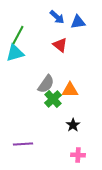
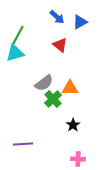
blue triangle: moved 2 px right; rotated 21 degrees counterclockwise
gray semicircle: moved 2 px left, 1 px up; rotated 18 degrees clockwise
orange triangle: moved 2 px up
pink cross: moved 4 px down
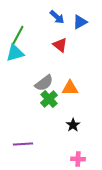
green cross: moved 4 px left
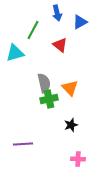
blue arrow: moved 4 px up; rotated 35 degrees clockwise
green line: moved 15 px right, 5 px up
gray semicircle: rotated 66 degrees counterclockwise
orange triangle: rotated 48 degrees clockwise
green cross: rotated 30 degrees clockwise
black star: moved 2 px left; rotated 16 degrees clockwise
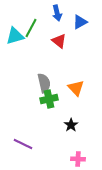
green line: moved 2 px left, 2 px up
red triangle: moved 1 px left, 4 px up
cyan triangle: moved 17 px up
orange triangle: moved 6 px right
black star: rotated 16 degrees counterclockwise
purple line: rotated 30 degrees clockwise
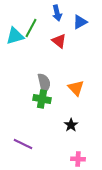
green cross: moved 7 px left; rotated 24 degrees clockwise
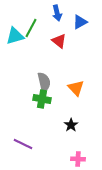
gray semicircle: moved 1 px up
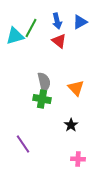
blue arrow: moved 8 px down
purple line: rotated 30 degrees clockwise
